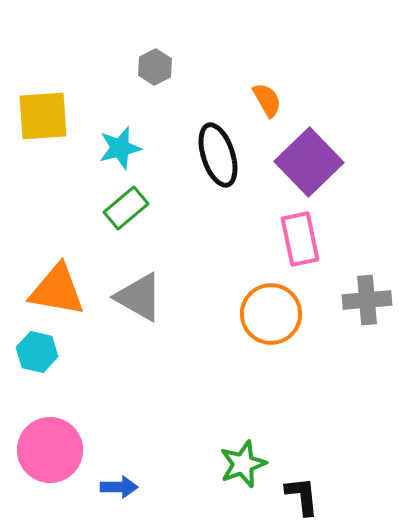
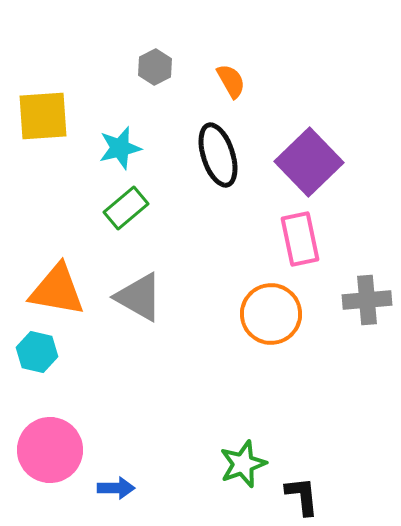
orange semicircle: moved 36 px left, 19 px up
blue arrow: moved 3 px left, 1 px down
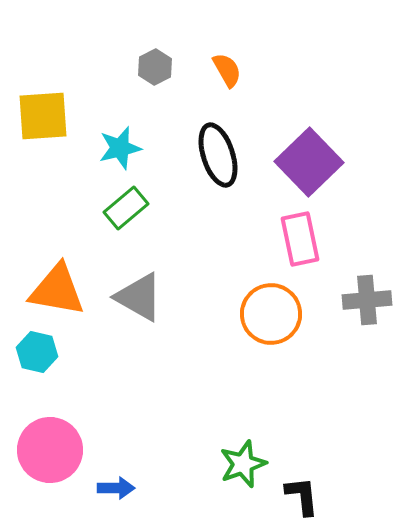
orange semicircle: moved 4 px left, 11 px up
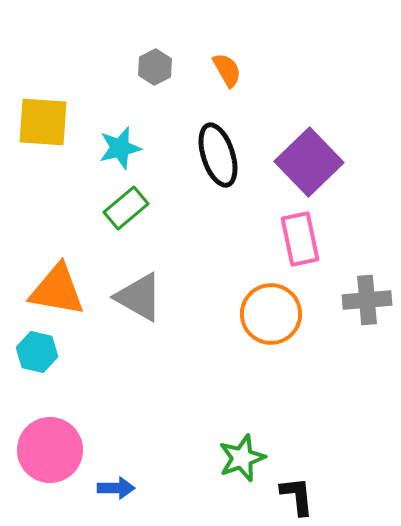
yellow square: moved 6 px down; rotated 8 degrees clockwise
green star: moved 1 px left, 6 px up
black L-shape: moved 5 px left
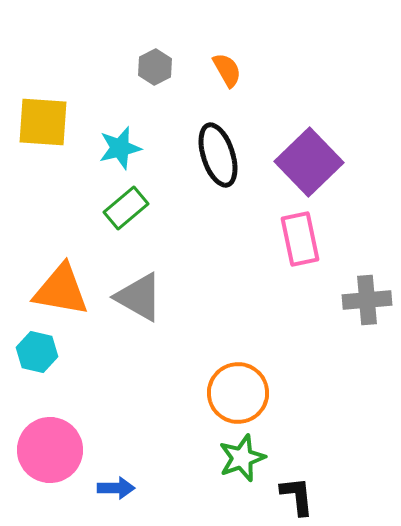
orange triangle: moved 4 px right
orange circle: moved 33 px left, 79 px down
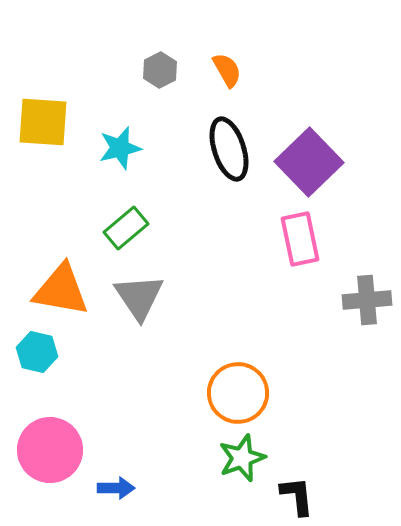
gray hexagon: moved 5 px right, 3 px down
black ellipse: moved 11 px right, 6 px up
green rectangle: moved 20 px down
gray triangle: rotated 26 degrees clockwise
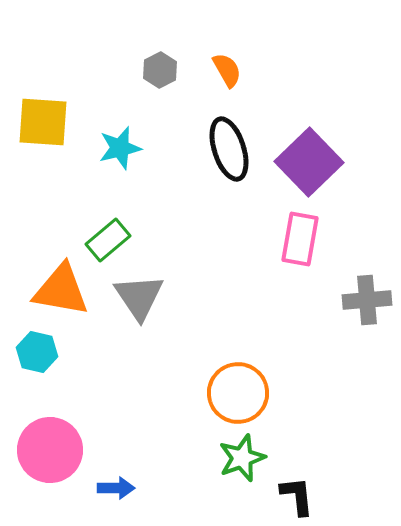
green rectangle: moved 18 px left, 12 px down
pink rectangle: rotated 22 degrees clockwise
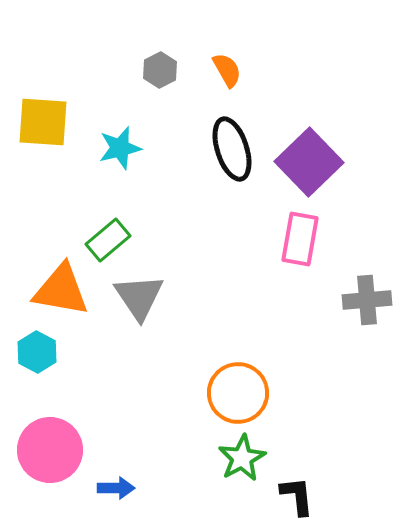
black ellipse: moved 3 px right
cyan hexagon: rotated 15 degrees clockwise
green star: rotated 9 degrees counterclockwise
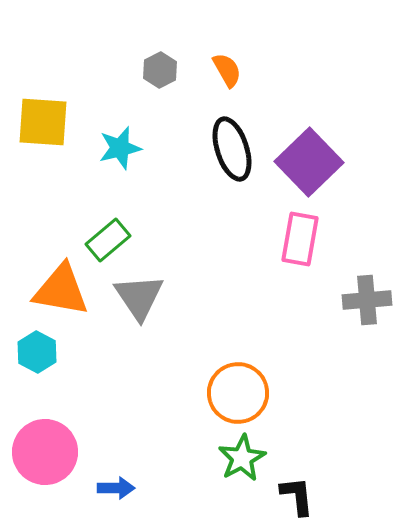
pink circle: moved 5 px left, 2 px down
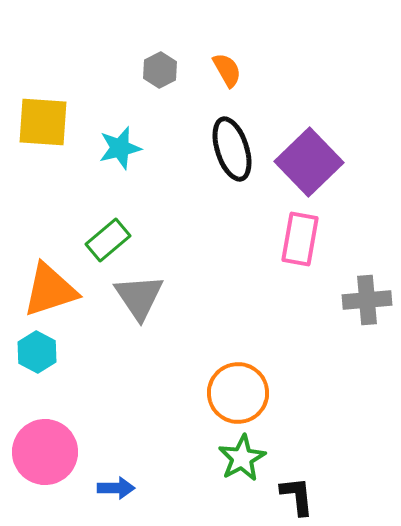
orange triangle: moved 11 px left; rotated 28 degrees counterclockwise
